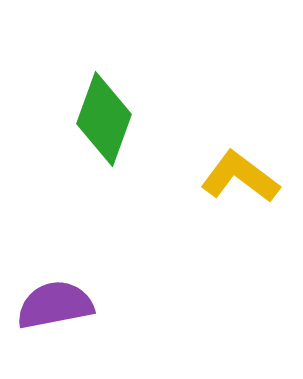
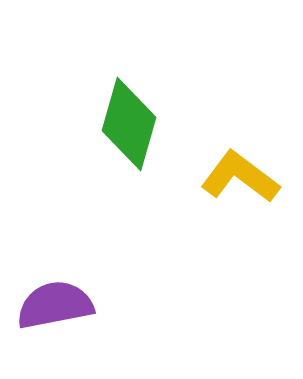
green diamond: moved 25 px right, 5 px down; rotated 4 degrees counterclockwise
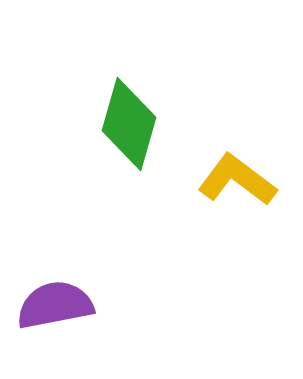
yellow L-shape: moved 3 px left, 3 px down
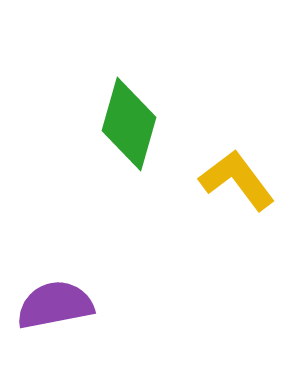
yellow L-shape: rotated 16 degrees clockwise
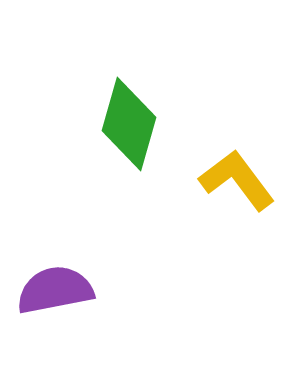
purple semicircle: moved 15 px up
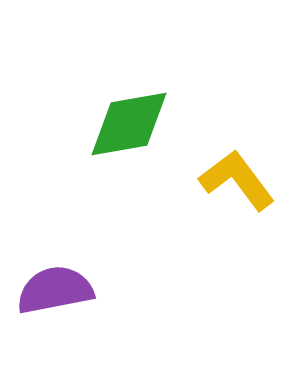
green diamond: rotated 64 degrees clockwise
